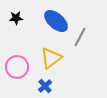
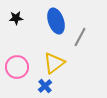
blue ellipse: rotated 30 degrees clockwise
yellow triangle: moved 3 px right, 5 px down
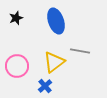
black star: rotated 16 degrees counterclockwise
gray line: moved 14 px down; rotated 72 degrees clockwise
yellow triangle: moved 1 px up
pink circle: moved 1 px up
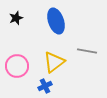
gray line: moved 7 px right
blue cross: rotated 16 degrees clockwise
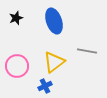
blue ellipse: moved 2 px left
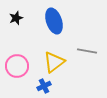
blue cross: moved 1 px left
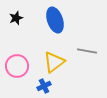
blue ellipse: moved 1 px right, 1 px up
